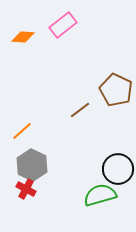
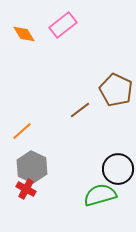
orange diamond: moved 1 px right, 3 px up; rotated 55 degrees clockwise
gray hexagon: moved 2 px down
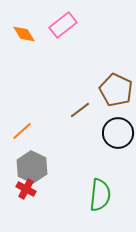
black circle: moved 36 px up
green semicircle: rotated 112 degrees clockwise
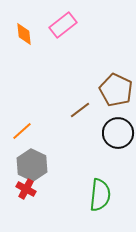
orange diamond: rotated 25 degrees clockwise
gray hexagon: moved 2 px up
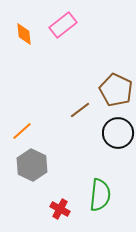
red cross: moved 34 px right, 20 px down
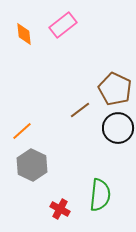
brown pentagon: moved 1 px left, 1 px up
black circle: moved 5 px up
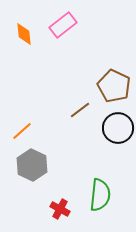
brown pentagon: moved 1 px left, 3 px up
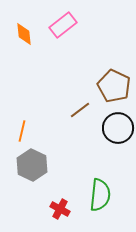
orange line: rotated 35 degrees counterclockwise
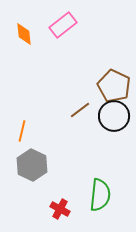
black circle: moved 4 px left, 12 px up
